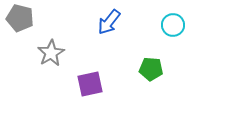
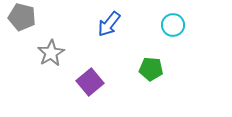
gray pentagon: moved 2 px right, 1 px up
blue arrow: moved 2 px down
purple square: moved 2 px up; rotated 28 degrees counterclockwise
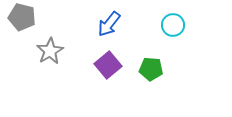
gray star: moved 1 px left, 2 px up
purple square: moved 18 px right, 17 px up
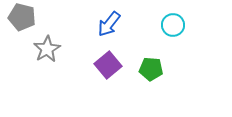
gray star: moved 3 px left, 2 px up
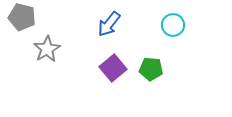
purple square: moved 5 px right, 3 px down
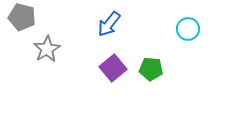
cyan circle: moved 15 px right, 4 px down
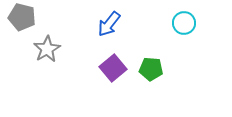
cyan circle: moved 4 px left, 6 px up
